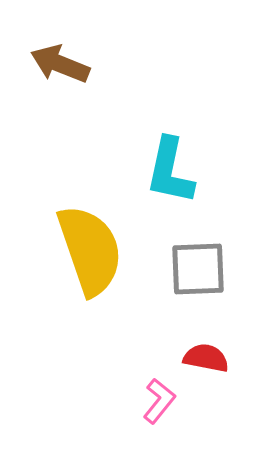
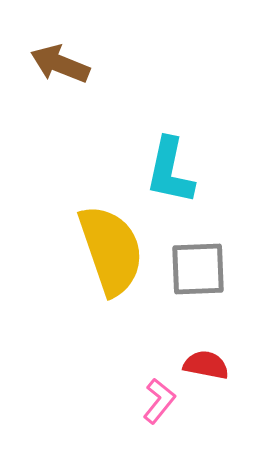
yellow semicircle: moved 21 px right
red semicircle: moved 7 px down
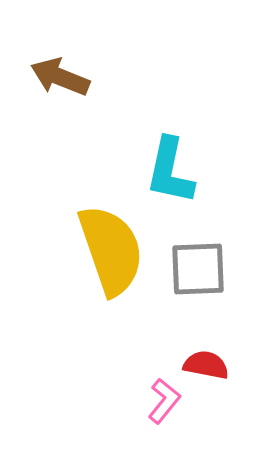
brown arrow: moved 13 px down
pink L-shape: moved 5 px right
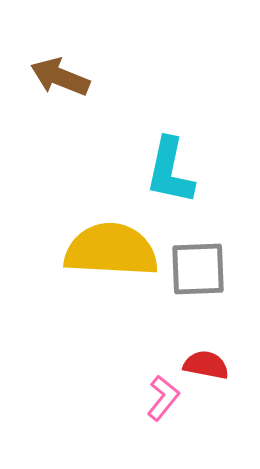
yellow semicircle: rotated 68 degrees counterclockwise
pink L-shape: moved 1 px left, 3 px up
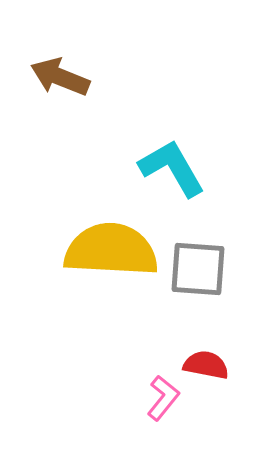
cyan L-shape: moved 2 px right, 3 px up; rotated 138 degrees clockwise
gray square: rotated 6 degrees clockwise
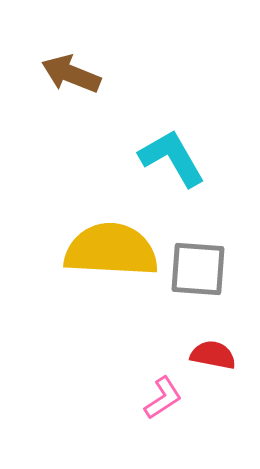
brown arrow: moved 11 px right, 3 px up
cyan L-shape: moved 10 px up
red semicircle: moved 7 px right, 10 px up
pink L-shape: rotated 18 degrees clockwise
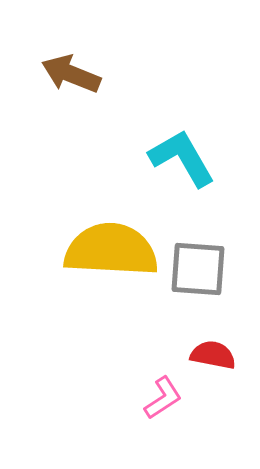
cyan L-shape: moved 10 px right
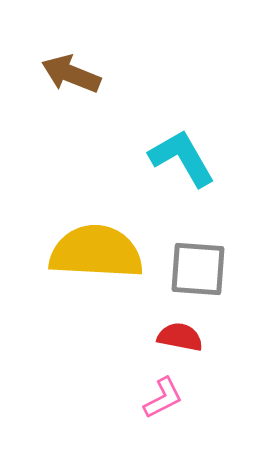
yellow semicircle: moved 15 px left, 2 px down
red semicircle: moved 33 px left, 18 px up
pink L-shape: rotated 6 degrees clockwise
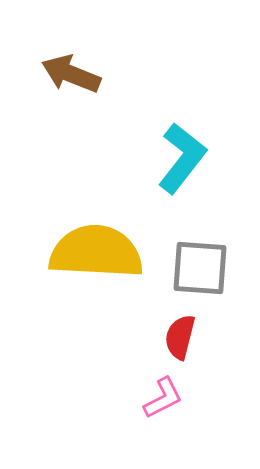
cyan L-shape: rotated 68 degrees clockwise
gray square: moved 2 px right, 1 px up
red semicircle: rotated 87 degrees counterclockwise
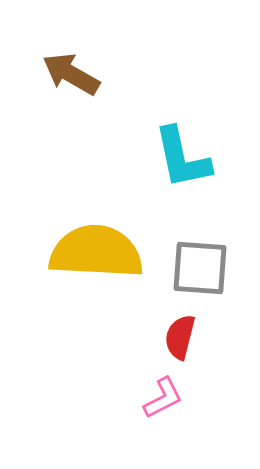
brown arrow: rotated 8 degrees clockwise
cyan L-shape: rotated 130 degrees clockwise
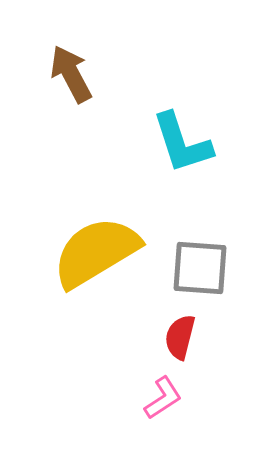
brown arrow: rotated 32 degrees clockwise
cyan L-shape: moved 15 px up; rotated 6 degrees counterclockwise
yellow semicircle: rotated 34 degrees counterclockwise
pink L-shape: rotated 6 degrees counterclockwise
